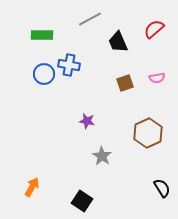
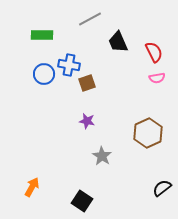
red semicircle: moved 23 px down; rotated 105 degrees clockwise
brown square: moved 38 px left
black semicircle: rotated 96 degrees counterclockwise
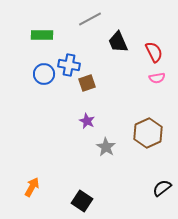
purple star: rotated 14 degrees clockwise
gray star: moved 4 px right, 9 px up
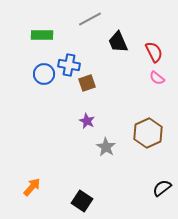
pink semicircle: rotated 49 degrees clockwise
orange arrow: rotated 12 degrees clockwise
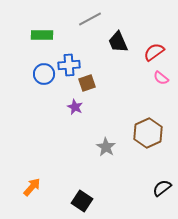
red semicircle: rotated 100 degrees counterclockwise
blue cross: rotated 15 degrees counterclockwise
pink semicircle: moved 4 px right
purple star: moved 12 px left, 14 px up
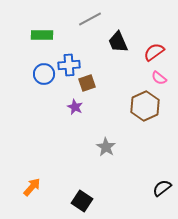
pink semicircle: moved 2 px left
brown hexagon: moved 3 px left, 27 px up
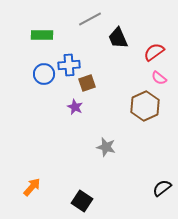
black trapezoid: moved 4 px up
gray star: rotated 18 degrees counterclockwise
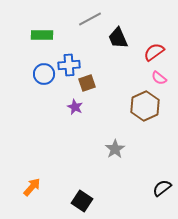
gray star: moved 9 px right, 2 px down; rotated 24 degrees clockwise
